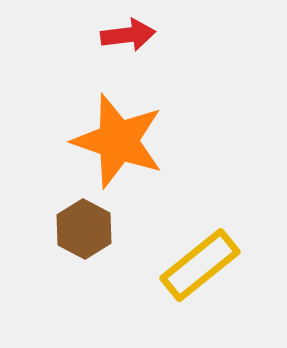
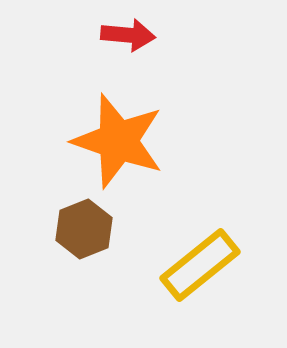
red arrow: rotated 12 degrees clockwise
brown hexagon: rotated 10 degrees clockwise
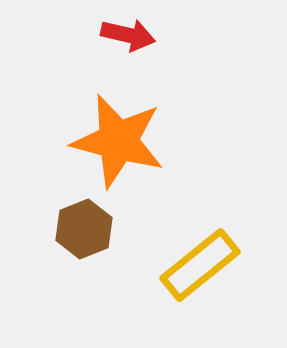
red arrow: rotated 8 degrees clockwise
orange star: rotated 4 degrees counterclockwise
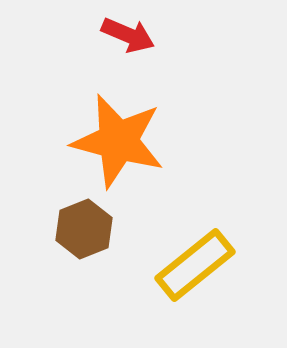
red arrow: rotated 10 degrees clockwise
yellow rectangle: moved 5 px left
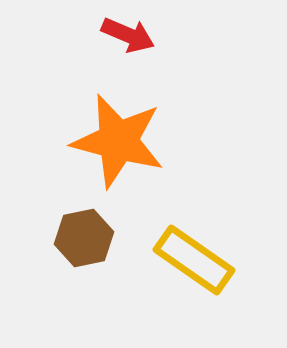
brown hexagon: moved 9 px down; rotated 10 degrees clockwise
yellow rectangle: moved 1 px left, 5 px up; rotated 74 degrees clockwise
